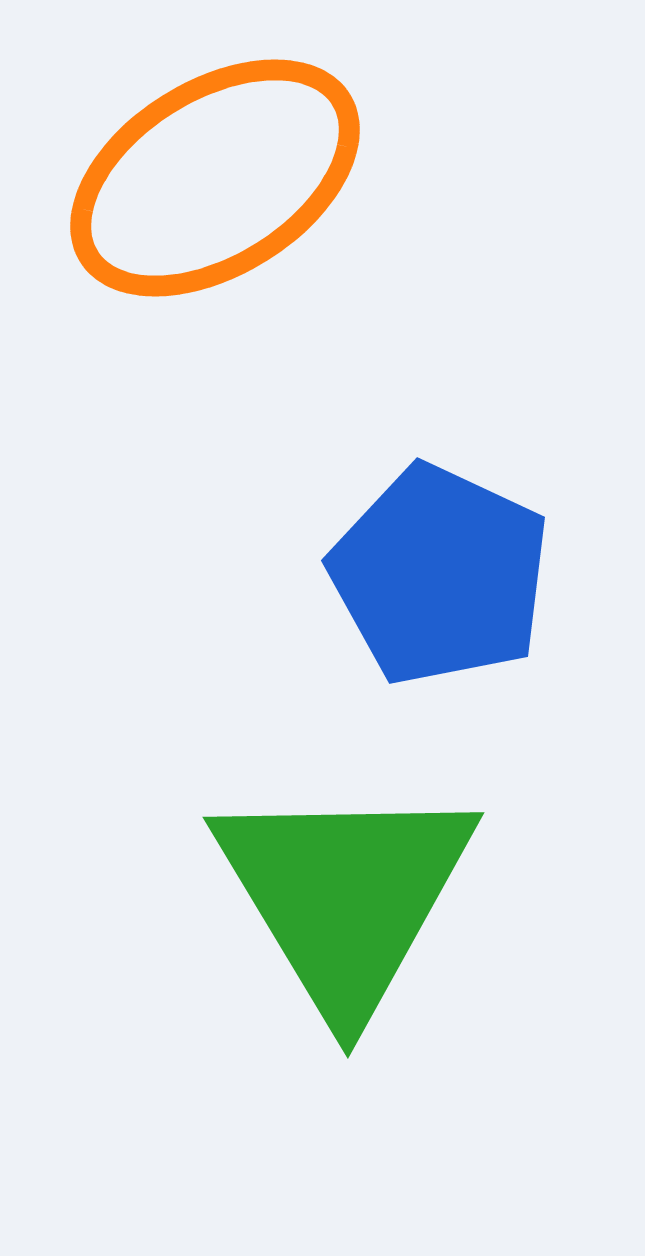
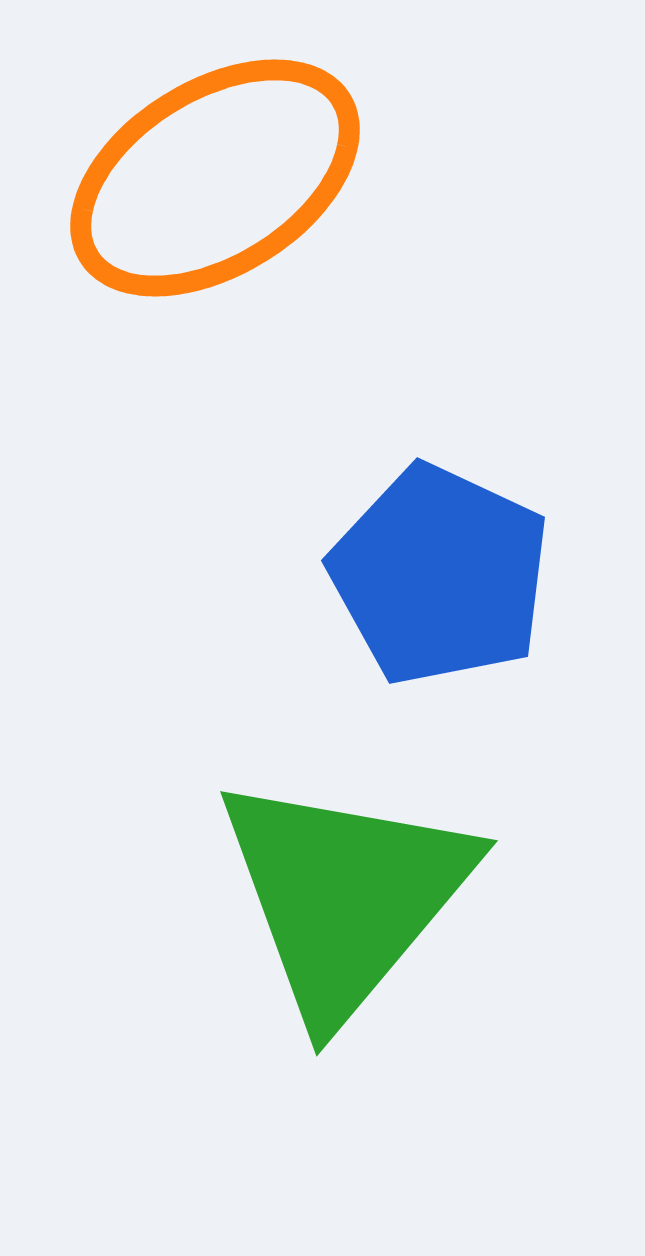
green triangle: rotated 11 degrees clockwise
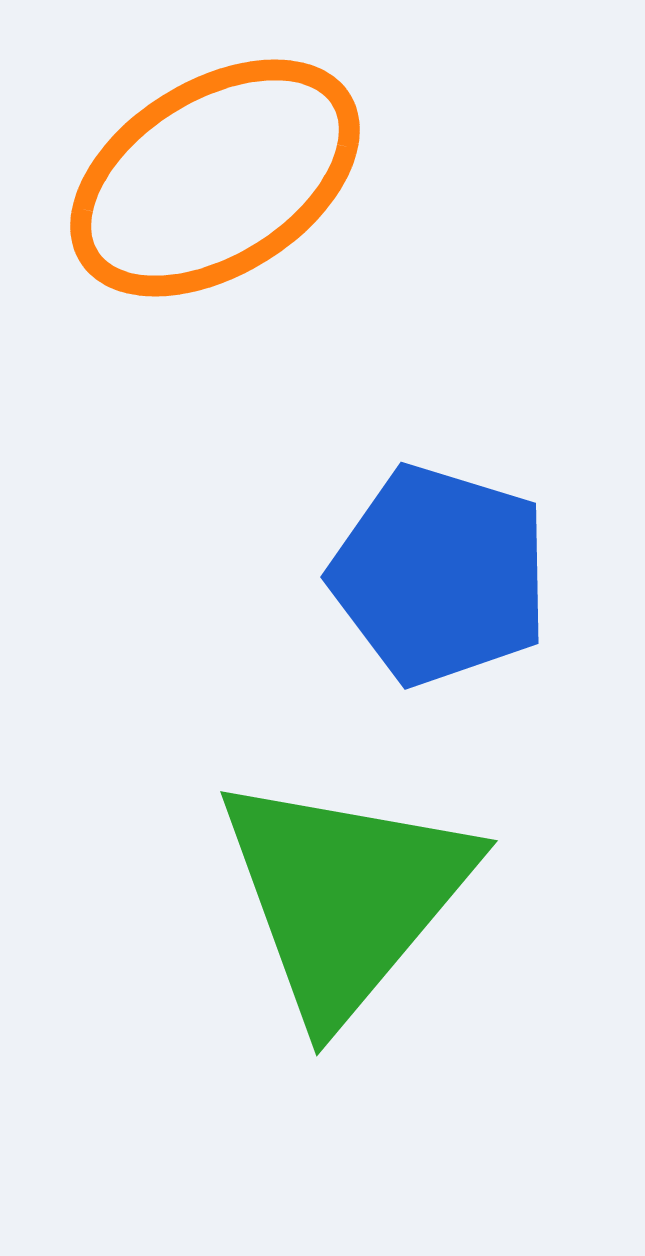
blue pentagon: rotated 8 degrees counterclockwise
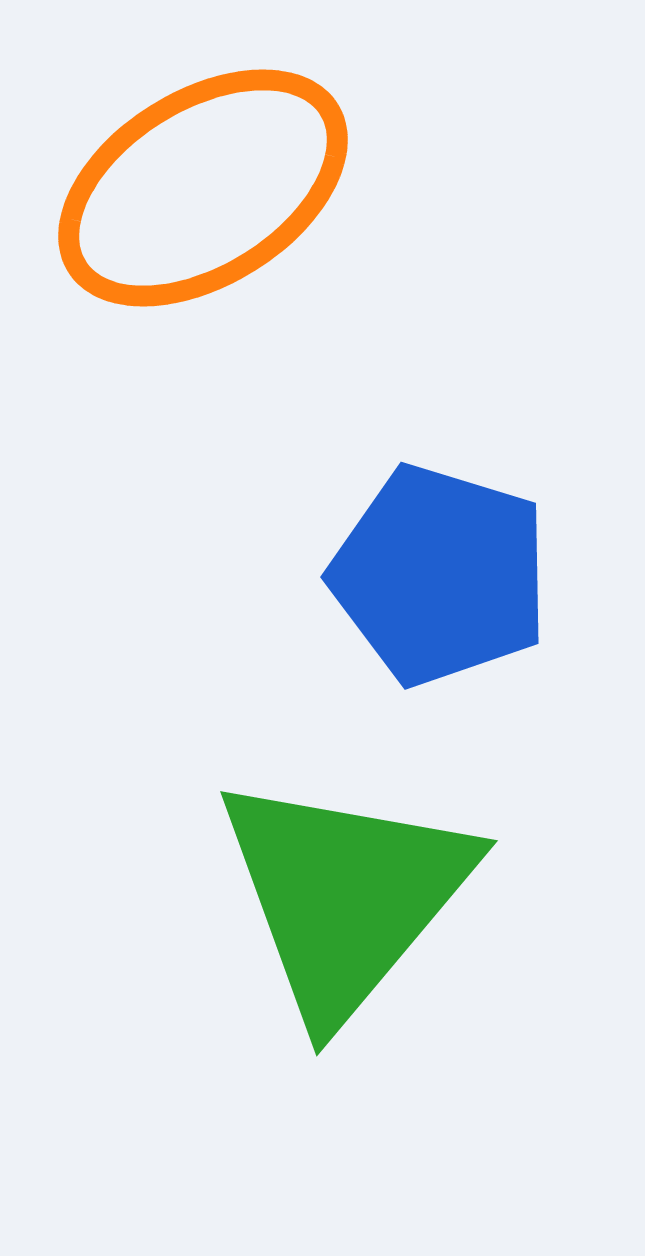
orange ellipse: moved 12 px left, 10 px down
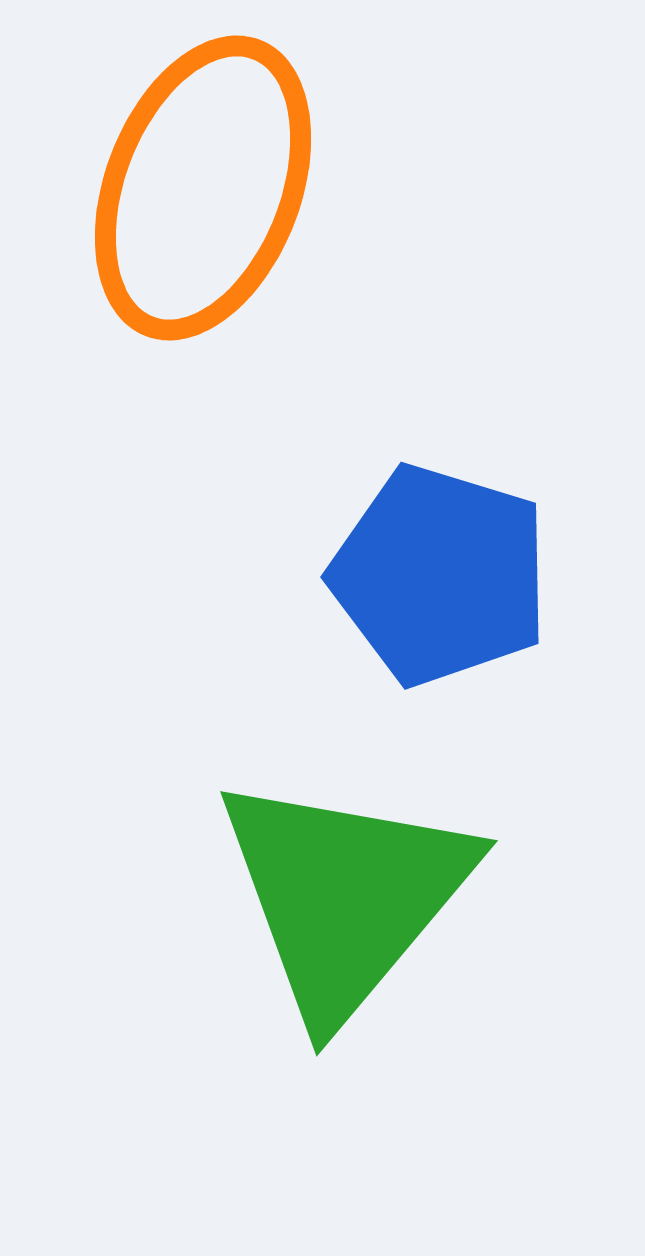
orange ellipse: rotated 37 degrees counterclockwise
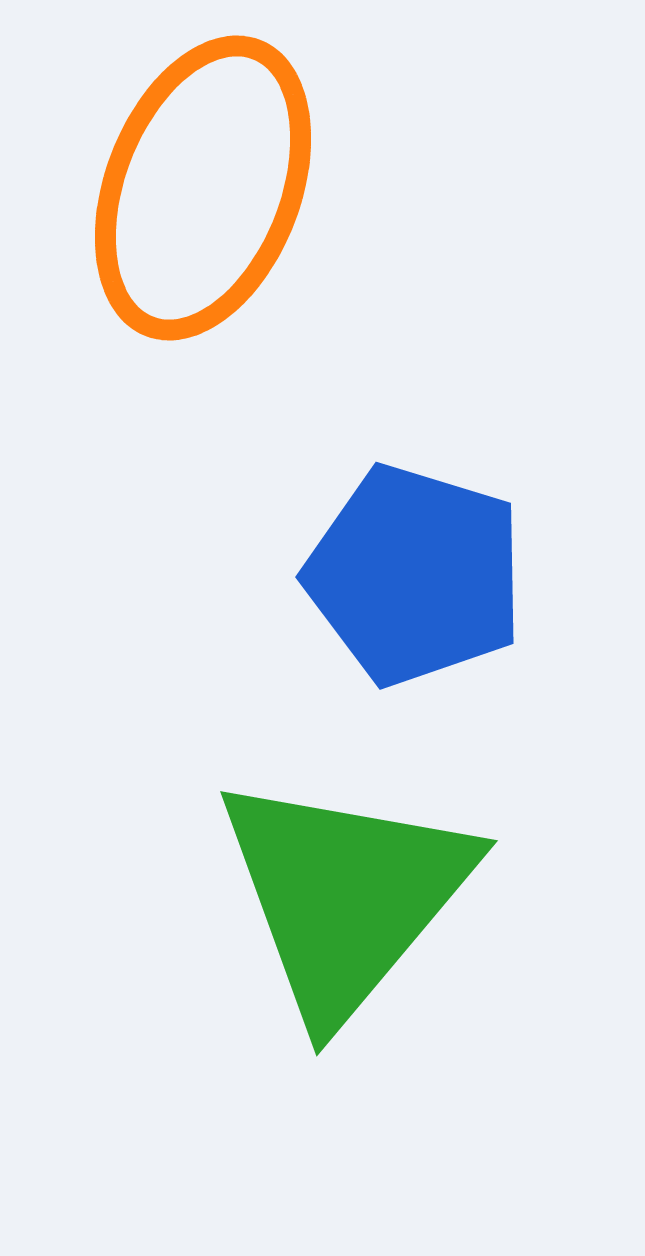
blue pentagon: moved 25 px left
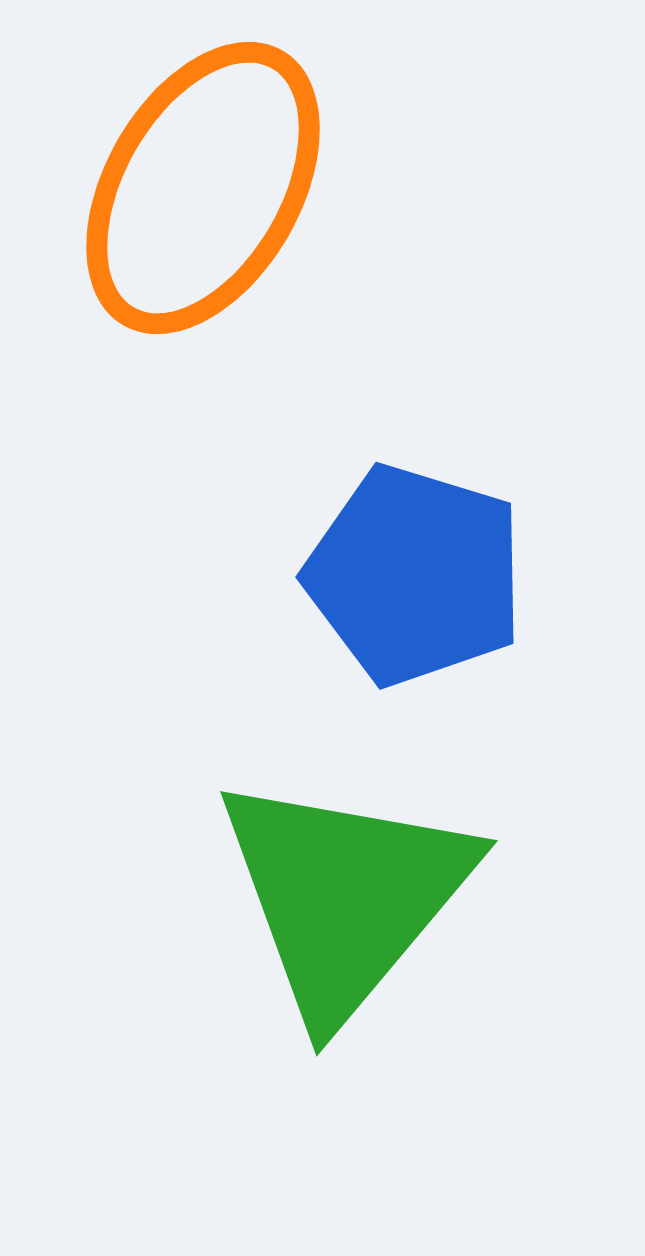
orange ellipse: rotated 9 degrees clockwise
